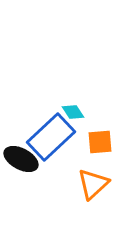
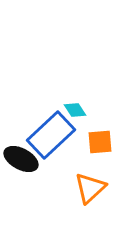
cyan diamond: moved 2 px right, 2 px up
blue rectangle: moved 2 px up
orange triangle: moved 3 px left, 4 px down
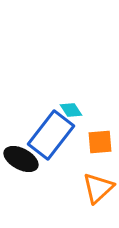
cyan diamond: moved 4 px left
blue rectangle: rotated 9 degrees counterclockwise
orange triangle: moved 8 px right
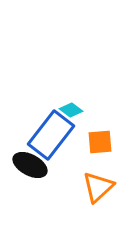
cyan diamond: rotated 20 degrees counterclockwise
black ellipse: moved 9 px right, 6 px down
orange triangle: moved 1 px up
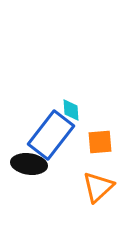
cyan diamond: rotated 50 degrees clockwise
black ellipse: moved 1 px left, 1 px up; rotated 20 degrees counterclockwise
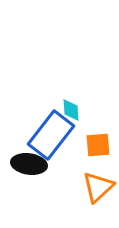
orange square: moved 2 px left, 3 px down
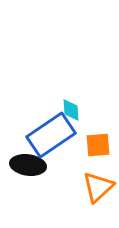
blue rectangle: rotated 18 degrees clockwise
black ellipse: moved 1 px left, 1 px down
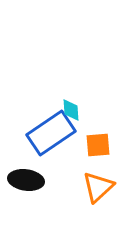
blue rectangle: moved 2 px up
black ellipse: moved 2 px left, 15 px down
